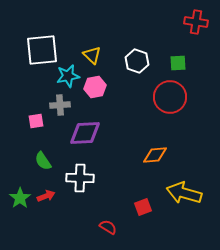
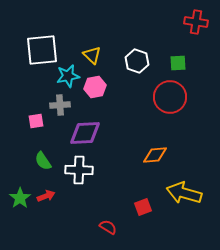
white cross: moved 1 px left, 8 px up
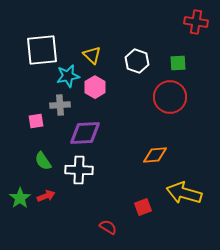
pink hexagon: rotated 20 degrees counterclockwise
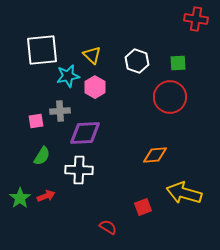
red cross: moved 3 px up
gray cross: moved 6 px down
green semicircle: moved 1 px left, 5 px up; rotated 114 degrees counterclockwise
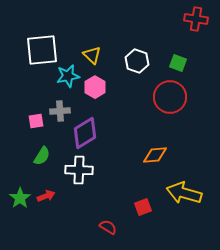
green square: rotated 24 degrees clockwise
purple diamond: rotated 28 degrees counterclockwise
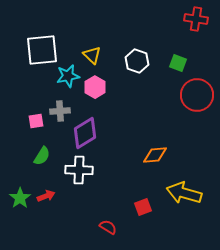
red circle: moved 27 px right, 2 px up
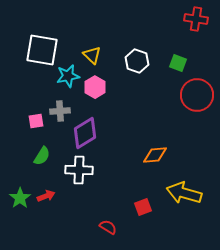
white square: rotated 16 degrees clockwise
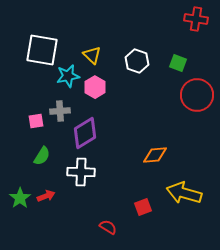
white cross: moved 2 px right, 2 px down
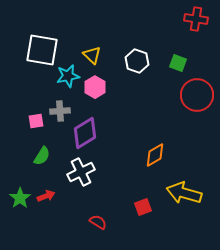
orange diamond: rotated 25 degrees counterclockwise
white cross: rotated 28 degrees counterclockwise
red semicircle: moved 10 px left, 5 px up
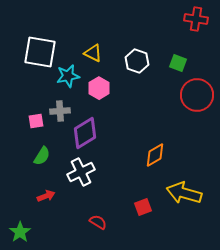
white square: moved 2 px left, 2 px down
yellow triangle: moved 1 px right, 2 px up; rotated 18 degrees counterclockwise
pink hexagon: moved 4 px right, 1 px down
green star: moved 34 px down
